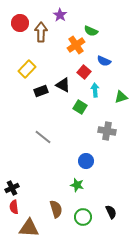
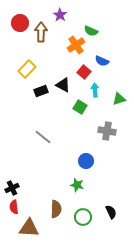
blue semicircle: moved 2 px left
green triangle: moved 2 px left, 2 px down
brown semicircle: rotated 18 degrees clockwise
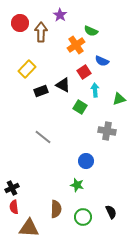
red square: rotated 16 degrees clockwise
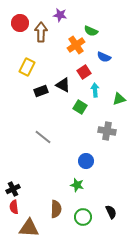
purple star: rotated 24 degrees counterclockwise
blue semicircle: moved 2 px right, 4 px up
yellow rectangle: moved 2 px up; rotated 18 degrees counterclockwise
black cross: moved 1 px right, 1 px down
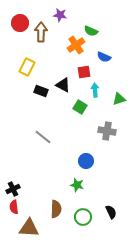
red square: rotated 24 degrees clockwise
black rectangle: rotated 40 degrees clockwise
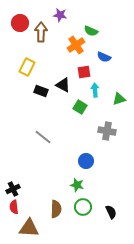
green circle: moved 10 px up
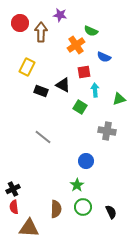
green star: rotated 24 degrees clockwise
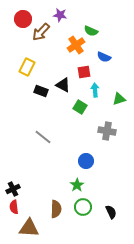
red circle: moved 3 px right, 4 px up
brown arrow: rotated 138 degrees counterclockwise
